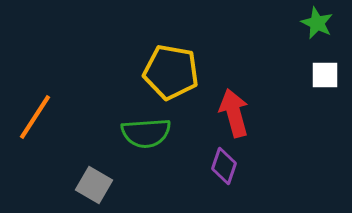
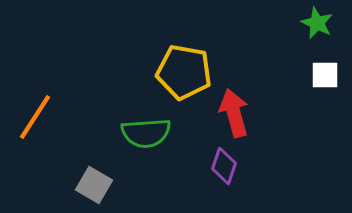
yellow pentagon: moved 13 px right
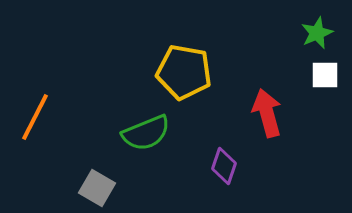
green star: moved 10 px down; rotated 24 degrees clockwise
red arrow: moved 33 px right
orange line: rotated 6 degrees counterclockwise
green semicircle: rotated 18 degrees counterclockwise
gray square: moved 3 px right, 3 px down
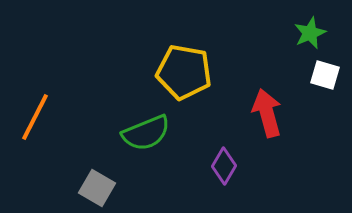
green star: moved 7 px left
white square: rotated 16 degrees clockwise
purple diamond: rotated 12 degrees clockwise
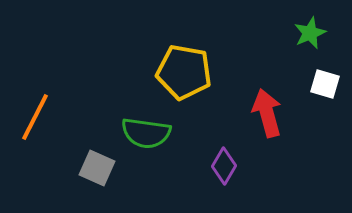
white square: moved 9 px down
green semicircle: rotated 30 degrees clockwise
gray square: moved 20 px up; rotated 6 degrees counterclockwise
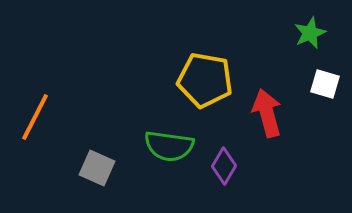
yellow pentagon: moved 21 px right, 8 px down
green semicircle: moved 23 px right, 13 px down
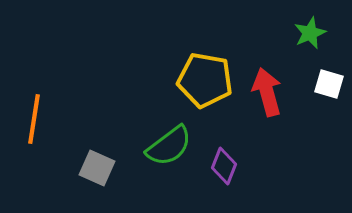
white square: moved 4 px right
red arrow: moved 21 px up
orange line: moved 1 px left, 2 px down; rotated 18 degrees counterclockwise
green semicircle: rotated 45 degrees counterclockwise
purple diamond: rotated 9 degrees counterclockwise
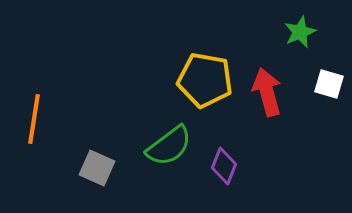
green star: moved 10 px left, 1 px up
